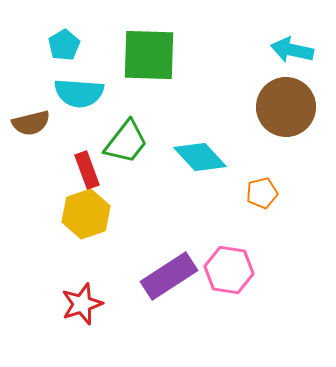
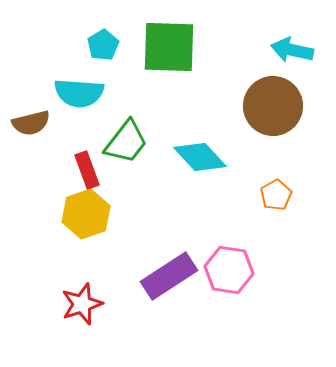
cyan pentagon: moved 39 px right
green square: moved 20 px right, 8 px up
brown circle: moved 13 px left, 1 px up
orange pentagon: moved 14 px right, 2 px down; rotated 16 degrees counterclockwise
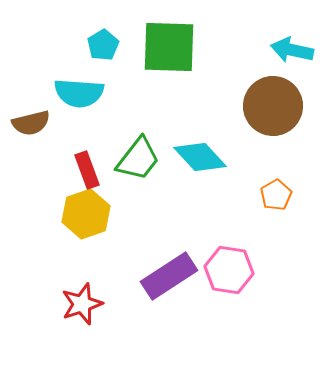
green trapezoid: moved 12 px right, 17 px down
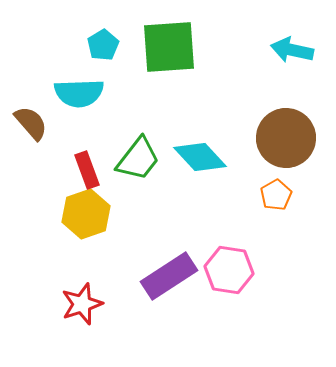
green square: rotated 6 degrees counterclockwise
cyan semicircle: rotated 6 degrees counterclockwise
brown circle: moved 13 px right, 32 px down
brown semicircle: rotated 117 degrees counterclockwise
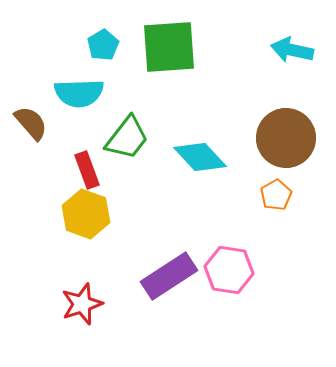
green trapezoid: moved 11 px left, 21 px up
yellow hexagon: rotated 21 degrees counterclockwise
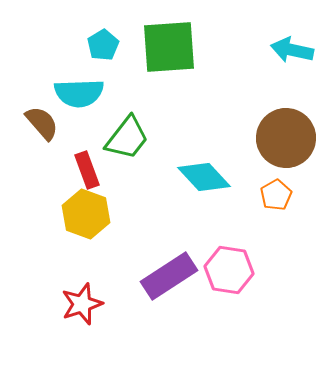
brown semicircle: moved 11 px right
cyan diamond: moved 4 px right, 20 px down
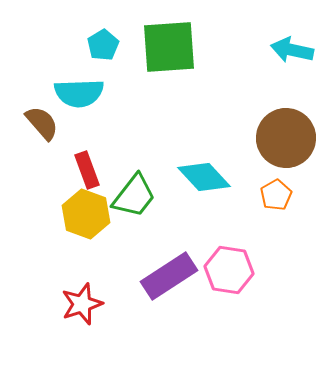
green trapezoid: moved 7 px right, 58 px down
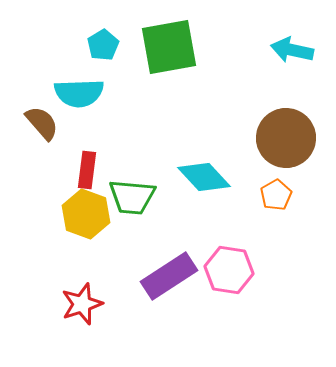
green square: rotated 6 degrees counterclockwise
red rectangle: rotated 27 degrees clockwise
green trapezoid: moved 2 px left, 1 px down; rotated 57 degrees clockwise
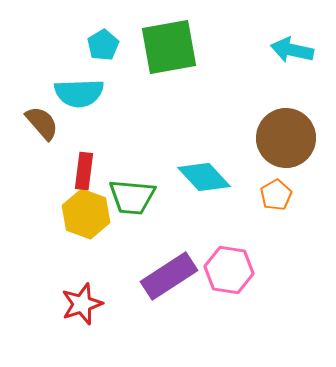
red rectangle: moved 3 px left, 1 px down
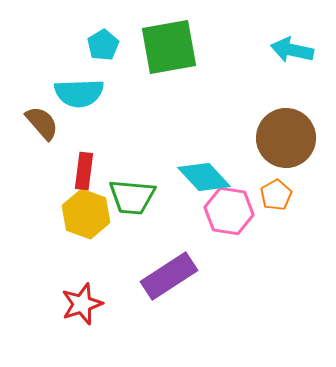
pink hexagon: moved 59 px up
